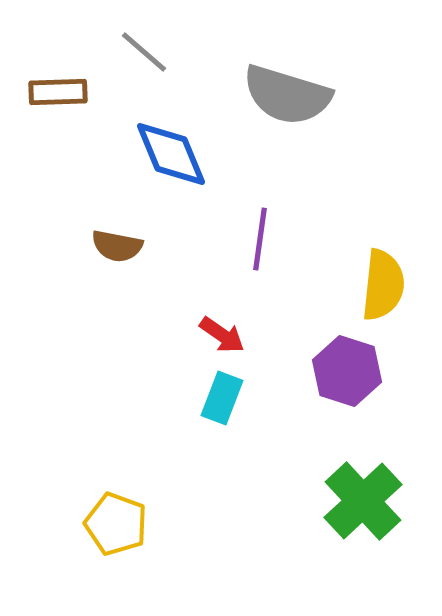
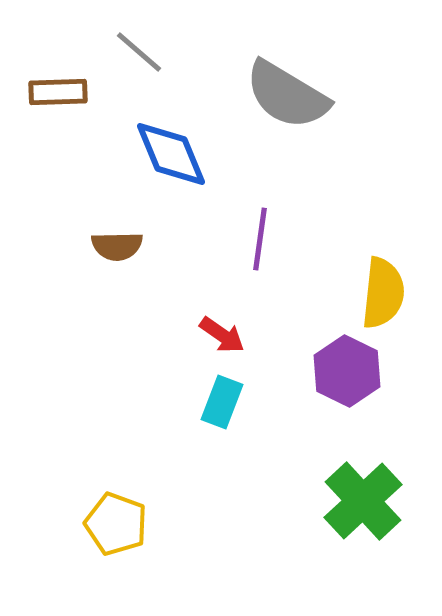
gray line: moved 5 px left
gray semicircle: rotated 14 degrees clockwise
brown semicircle: rotated 12 degrees counterclockwise
yellow semicircle: moved 8 px down
purple hexagon: rotated 8 degrees clockwise
cyan rectangle: moved 4 px down
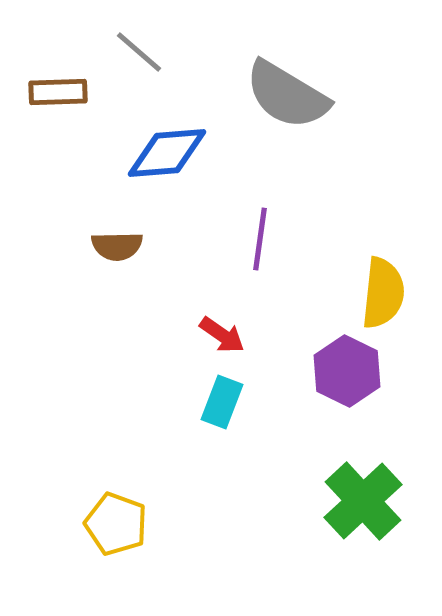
blue diamond: moved 4 px left, 1 px up; rotated 72 degrees counterclockwise
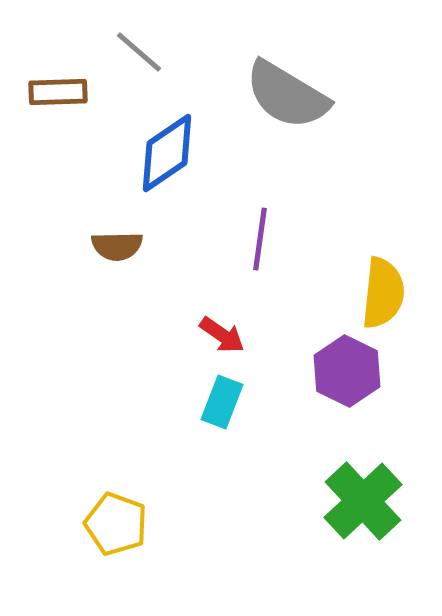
blue diamond: rotated 30 degrees counterclockwise
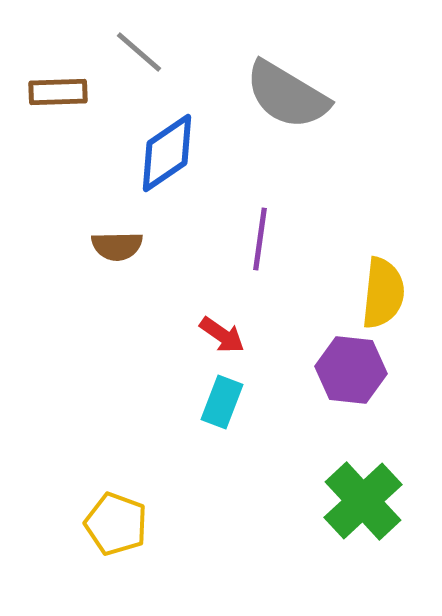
purple hexagon: moved 4 px right, 1 px up; rotated 20 degrees counterclockwise
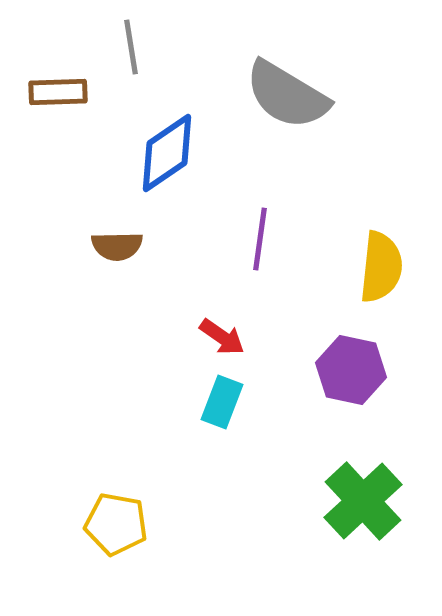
gray line: moved 8 px left, 5 px up; rotated 40 degrees clockwise
yellow semicircle: moved 2 px left, 26 px up
red arrow: moved 2 px down
purple hexagon: rotated 6 degrees clockwise
yellow pentagon: rotated 10 degrees counterclockwise
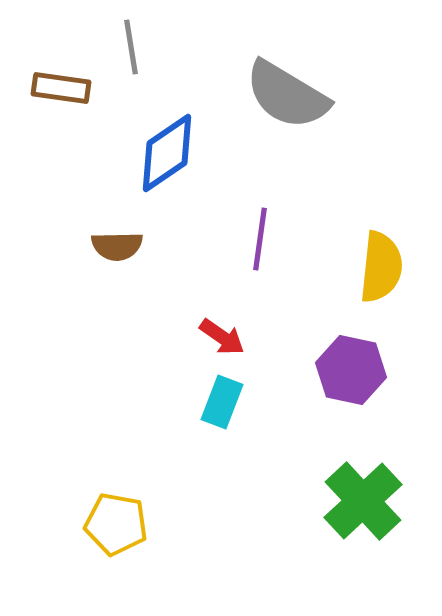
brown rectangle: moved 3 px right, 4 px up; rotated 10 degrees clockwise
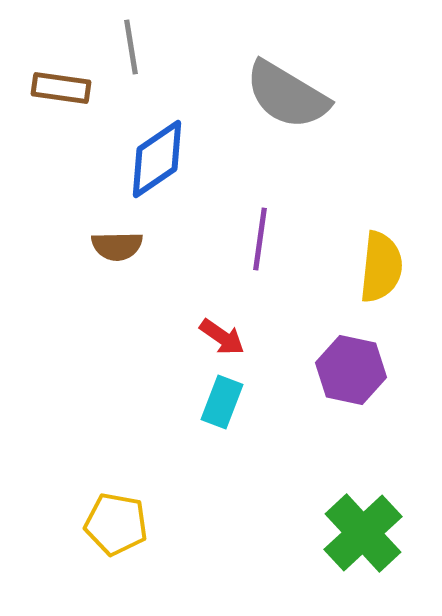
blue diamond: moved 10 px left, 6 px down
green cross: moved 32 px down
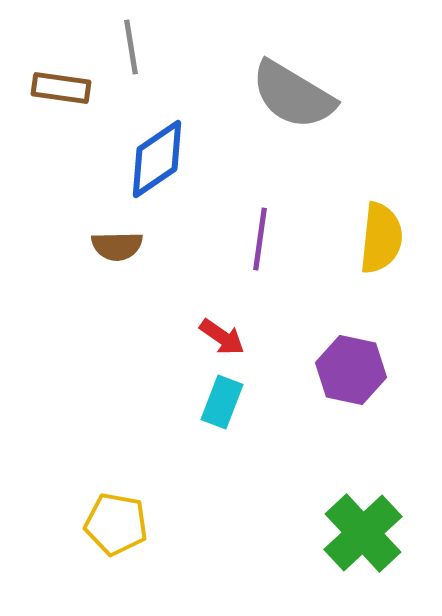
gray semicircle: moved 6 px right
yellow semicircle: moved 29 px up
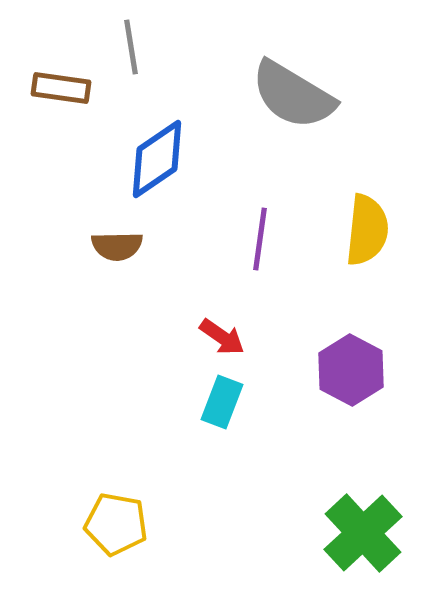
yellow semicircle: moved 14 px left, 8 px up
purple hexagon: rotated 16 degrees clockwise
